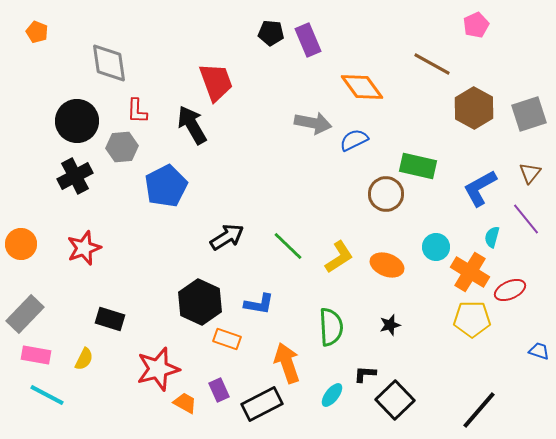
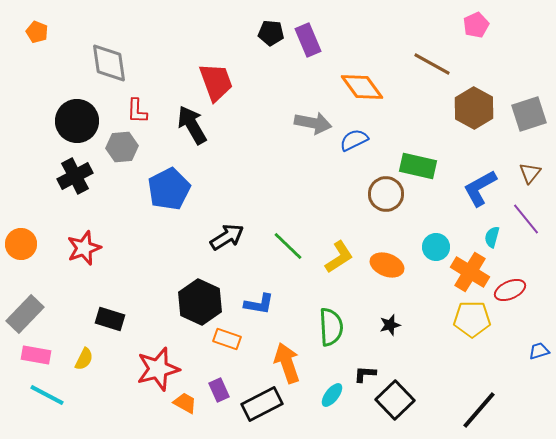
blue pentagon at (166, 186): moved 3 px right, 3 px down
blue trapezoid at (539, 351): rotated 35 degrees counterclockwise
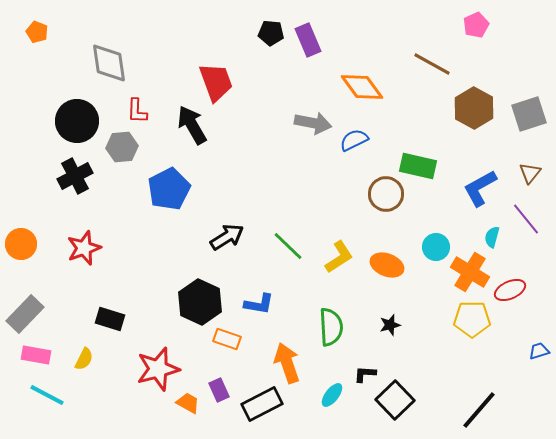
orange trapezoid at (185, 403): moved 3 px right
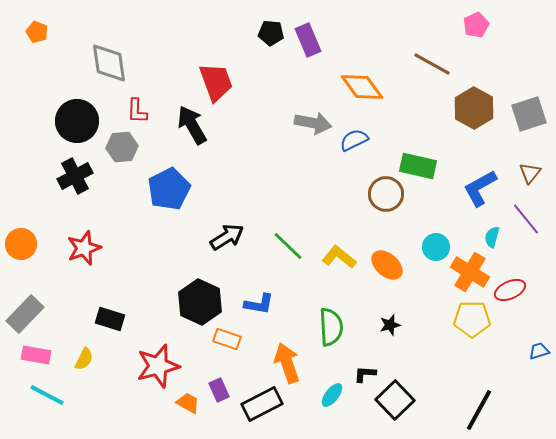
yellow L-shape at (339, 257): rotated 108 degrees counterclockwise
orange ellipse at (387, 265): rotated 20 degrees clockwise
red star at (158, 369): moved 3 px up
black line at (479, 410): rotated 12 degrees counterclockwise
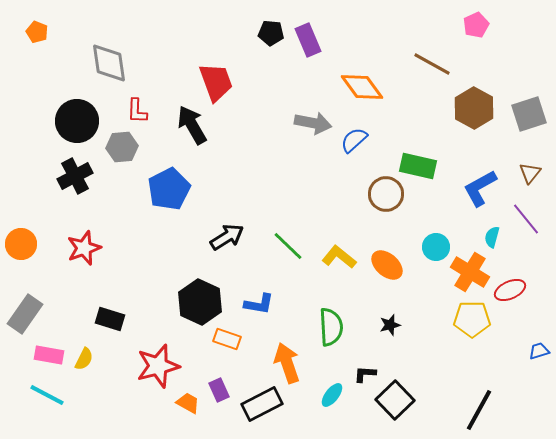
blue semicircle at (354, 140): rotated 16 degrees counterclockwise
gray rectangle at (25, 314): rotated 9 degrees counterclockwise
pink rectangle at (36, 355): moved 13 px right
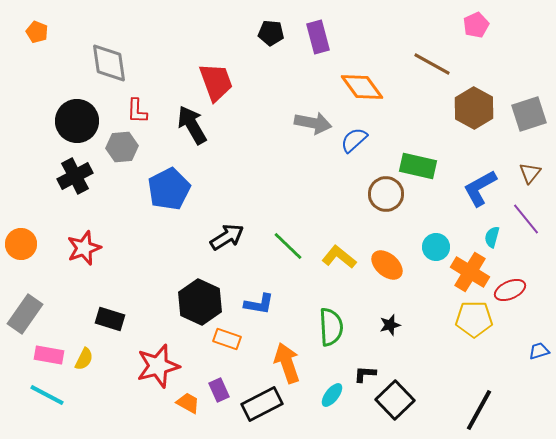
purple rectangle at (308, 40): moved 10 px right, 3 px up; rotated 8 degrees clockwise
yellow pentagon at (472, 319): moved 2 px right
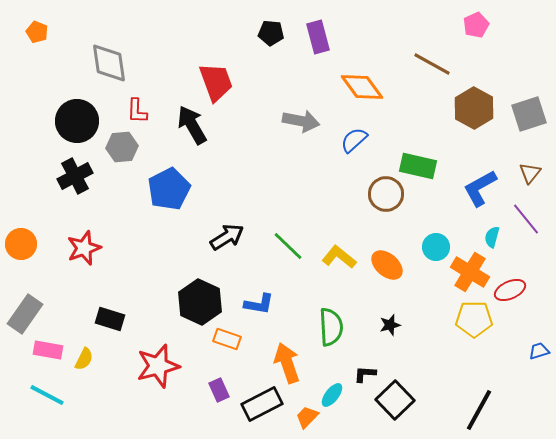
gray arrow at (313, 123): moved 12 px left, 2 px up
pink rectangle at (49, 355): moved 1 px left, 5 px up
orange trapezoid at (188, 403): moved 119 px right, 14 px down; rotated 75 degrees counterclockwise
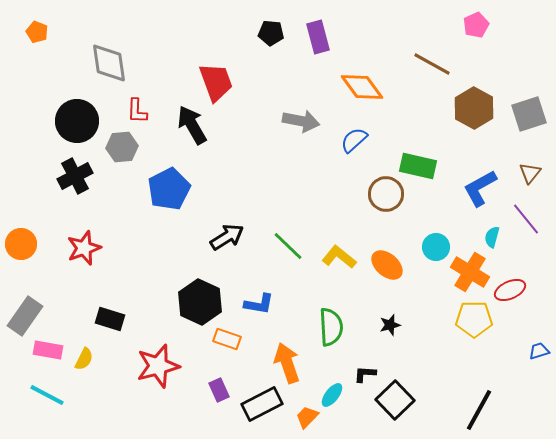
gray rectangle at (25, 314): moved 2 px down
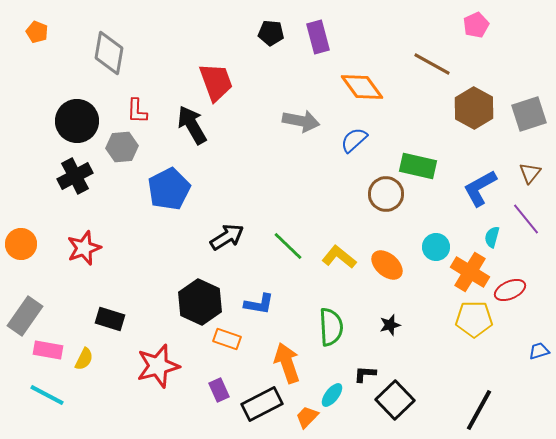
gray diamond at (109, 63): moved 10 px up; rotated 18 degrees clockwise
